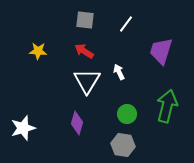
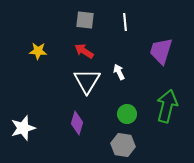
white line: moved 1 px left, 2 px up; rotated 42 degrees counterclockwise
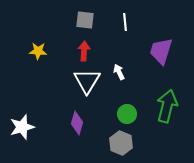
red arrow: rotated 60 degrees clockwise
white star: moved 1 px left, 1 px up
gray hexagon: moved 2 px left, 2 px up; rotated 15 degrees clockwise
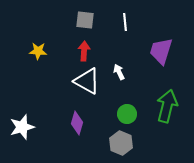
white triangle: rotated 32 degrees counterclockwise
